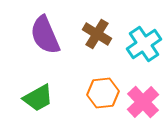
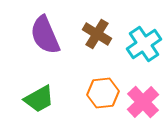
green trapezoid: moved 1 px right, 1 px down
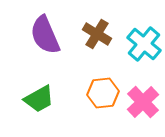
cyan cross: rotated 16 degrees counterclockwise
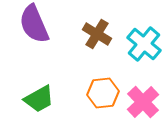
purple semicircle: moved 11 px left, 11 px up
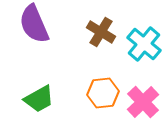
brown cross: moved 4 px right, 2 px up
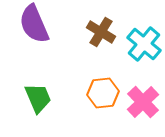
green trapezoid: moved 1 px left, 1 px up; rotated 84 degrees counterclockwise
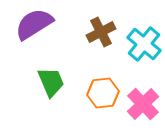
purple semicircle: rotated 81 degrees clockwise
brown cross: rotated 32 degrees clockwise
green trapezoid: moved 13 px right, 16 px up
pink cross: moved 2 px down
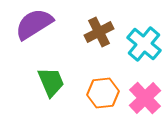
brown cross: moved 2 px left
pink cross: moved 2 px right, 6 px up
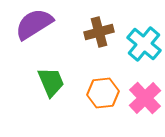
brown cross: rotated 12 degrees clockwise
